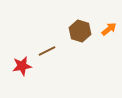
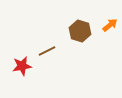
orange arrow: moved 1 px right, 4 px up
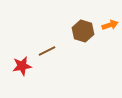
orange arrow: rotated 21 degrees clockwise
brown hexagon: moved 3 px right
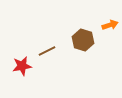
brown hexagon: moved 9 px down
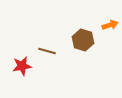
brown line: rotated 42 degrees clockwise
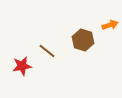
brown line: rotated 24 degrees clockwise
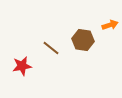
brown hexagon: rotated 10 degrees counterclockwise
brown line: moved 4 px right, 3 px up
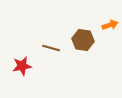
brown line: rotated 24 degrees counterclockwise
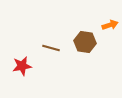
brown hexagon: moved 2 px right, 2 px down
